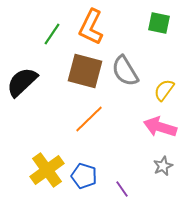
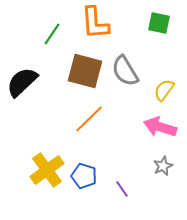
orange L-shape: moved 4 px right, 4 px up; rotated 30 degrees counterclockwise
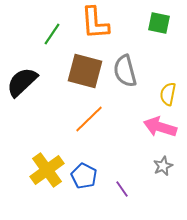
gray semicircle: rotated 16 degrees clockwise
yellow semicircle: moved 4 px right, 4 px down; rotated 25 degrees counterclockwise
blue pentagon: rotated 10 degrees clockwise
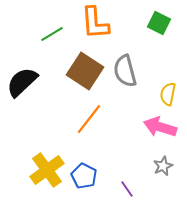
green square: rotated 15 degrees clockwise
green line: rotated 25 degrees clockwise
brown square: rotated 18 degrees clockwise
orange line: rotated 8 degrees counterclockwise
purple line: moved 5 px right
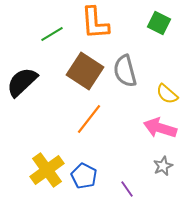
yellow semicircle: moved 1 px left; rotated 60 degrees counterclockwise
pink arrow: moved 1 px down
